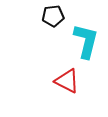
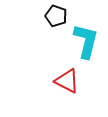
black pentagon: moved 3 px right; rotated 25 degrees clockwise
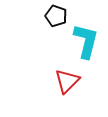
red triangle: rotated 48 degrees clockwise
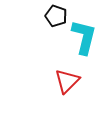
cyan L-shape: moved 2 px left, 4 px up
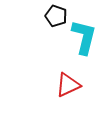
red triangle: moved 1 px right, 4 px down; rotated 20 degrees clockwise
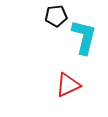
black pentagon: rotated 25 degrees counterclockwise
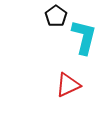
black pentagon: rotated 30 degrees counterclockwise
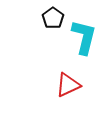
black pentagon: moved 3 px left, 2 px down
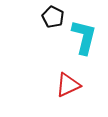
black pentagon: moved 1 px up; rotated 10 degrees counterclockwise
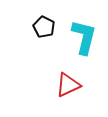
black pentagon: moved 9 px left, 10 px down
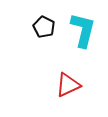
cyan L-shape: moved 1 px left, 7 px up
